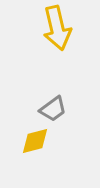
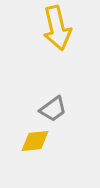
yellow diamond: rotated 8 degrees clockwise
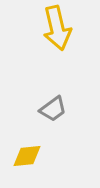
yellow diamond: moved 8 px left, 15 px down
